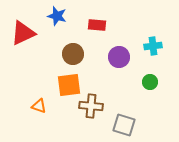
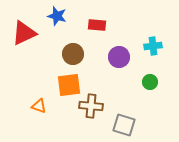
red triangle: moved 1 px right
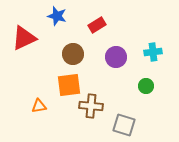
red rectangle: rotated 36 degrees counterclockwise
red triangle: moved 5 px down
cyan cross: moved 6 px down
purple circle: moved 3 px left
green circle: moved 4 px left, 4 px down
orange triangle: rotated 28 degrees counterclockwise
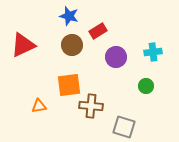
blue star: moved 12 px right
red rectangle: moved 1 px right, 6 px down
red triangle: moved 1 px left, 7 px down
brown circle: moved 1 px left, 9 px up
gray square: moved 2 px down
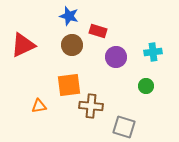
red rectangle: rotated 48 degrees clockwise
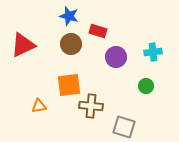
brown circle: moved 1 px left, 1 px up
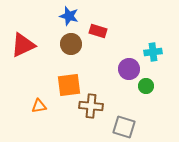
purple circle: moved 13 px right, 12 px down
